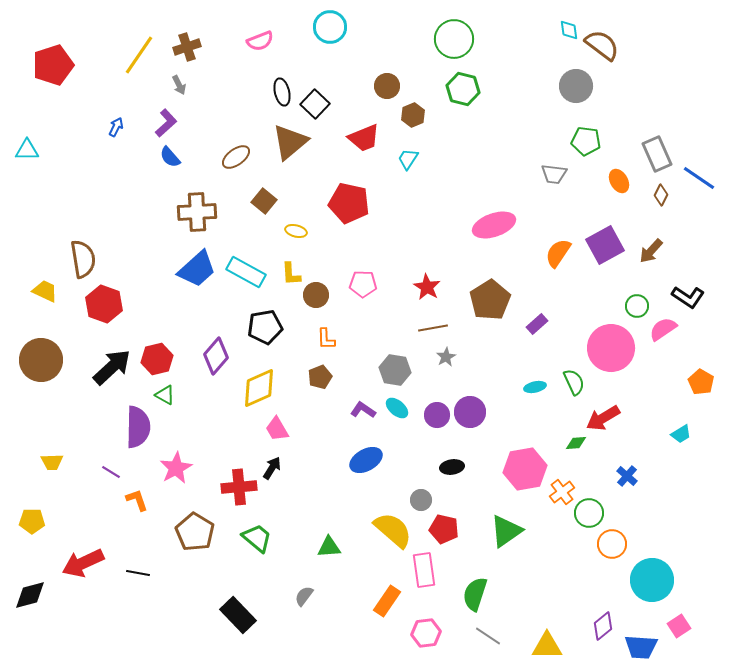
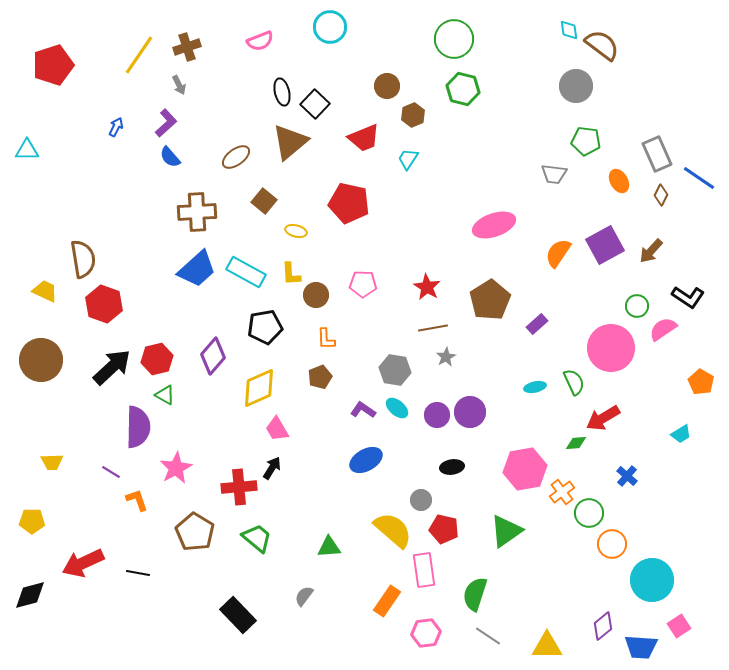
purple diamond at (216, 356): moved 3 px left
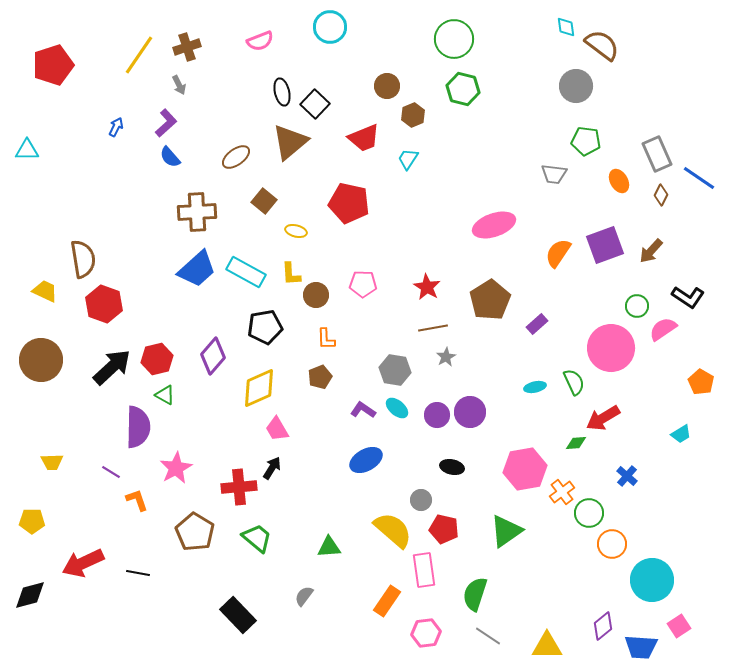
cyan diamond at (569, 30): moved 3 px left, 3 px up
purple square at (605, 245): rotated 9 degrees clockwise
black ellipse at (452, 467): rotated 20 degrees clockwise
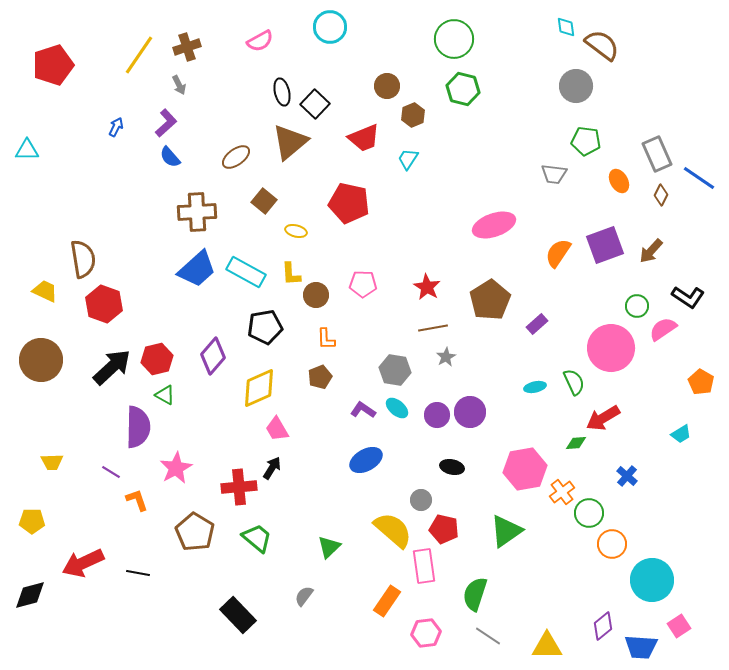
pink semicircle at (260, 41): rotated 8 degrees counterclockwise
green triangle at (329, 547): rotated 40 degrees counterclockwise
pink rectangle at (424, 570): moved 4 px up
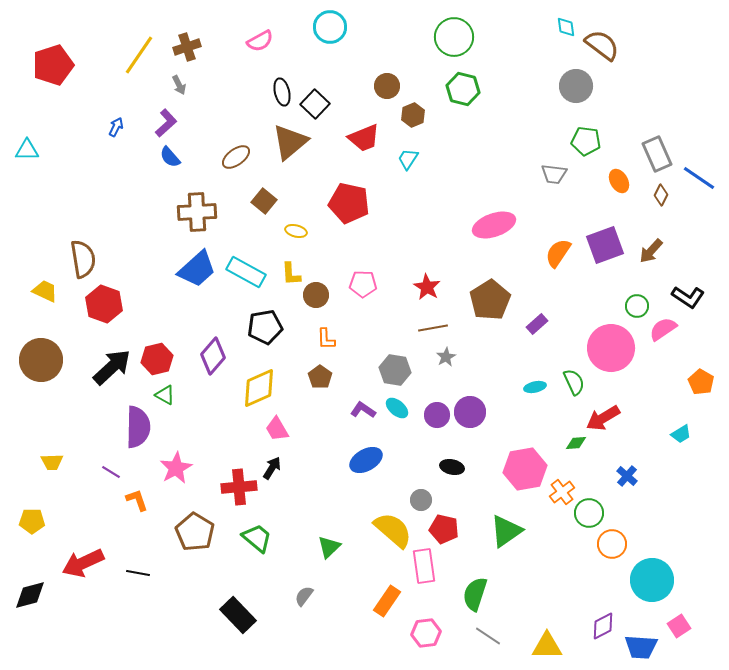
green circle at (454, 39): moved 2 px up
brown pentagon at (320, 377): rotated 15 degrees counterclockwise
purple diamond at (603, 626): rotated 12 degrees clockwise
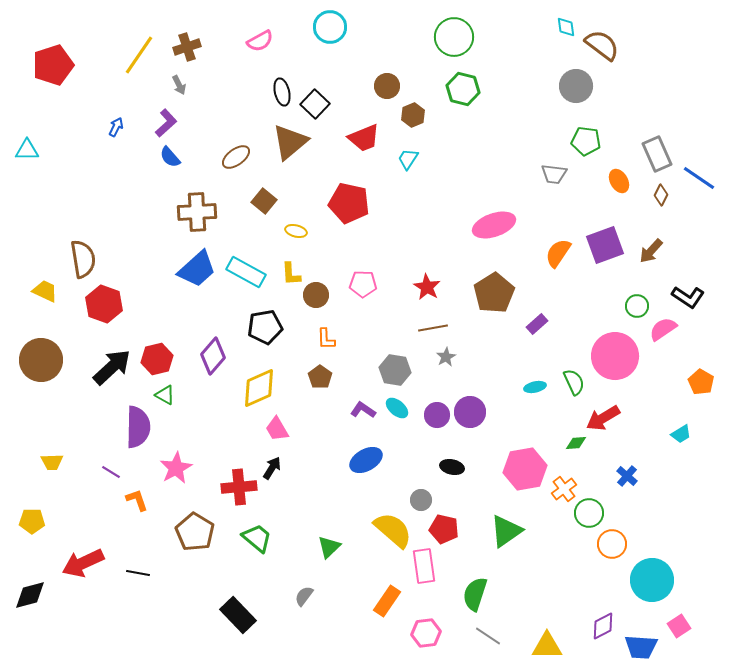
brown pentagon at (490, 300): moved 4 px right, 7 px up
pink circle at (611, 348): moved 4 px right, 8 px down
orange cross at (562, 492): moved 2 px right, 3 px up
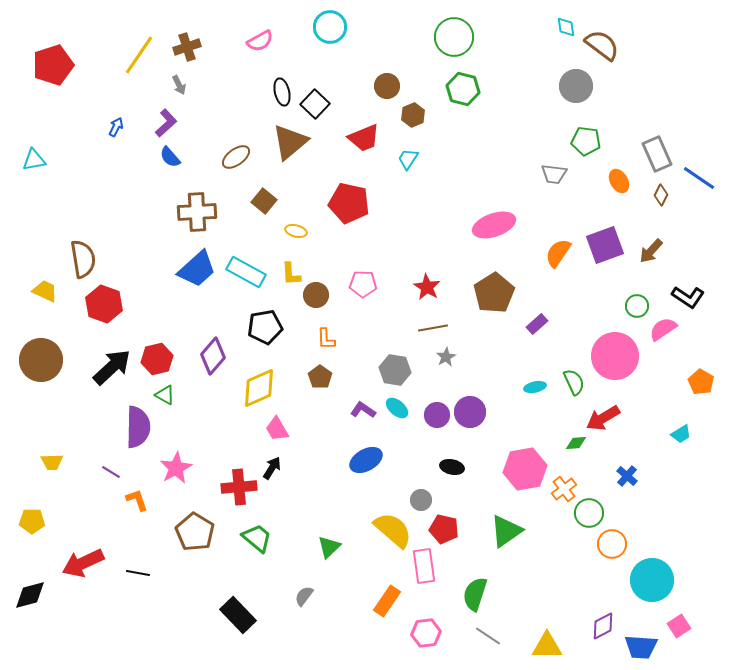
cyan triangle at (27, 150): moved 7 px right, 10 px down; rotated 10 degrees counterclockwise
